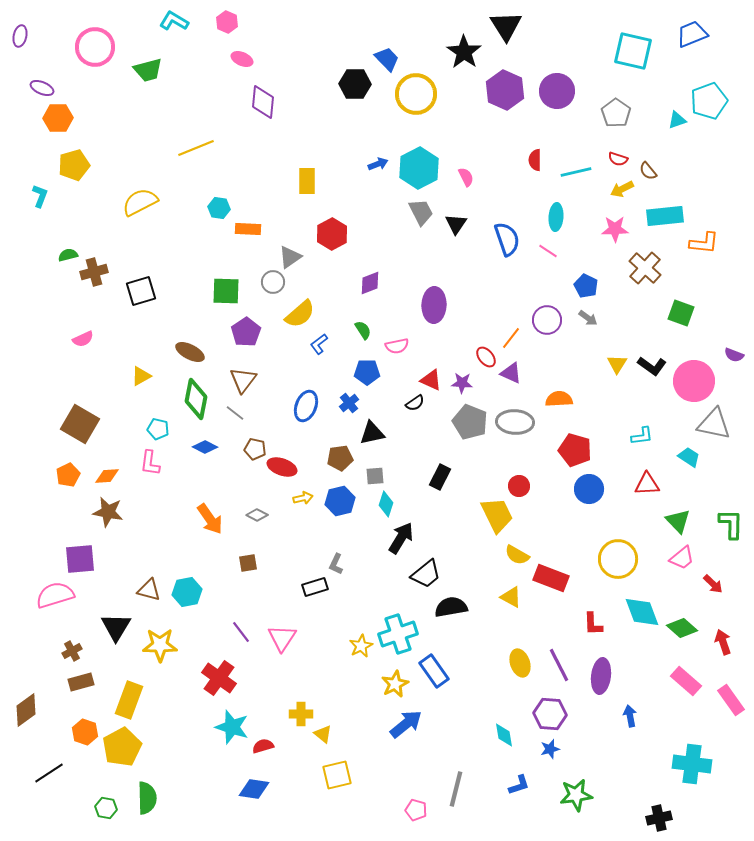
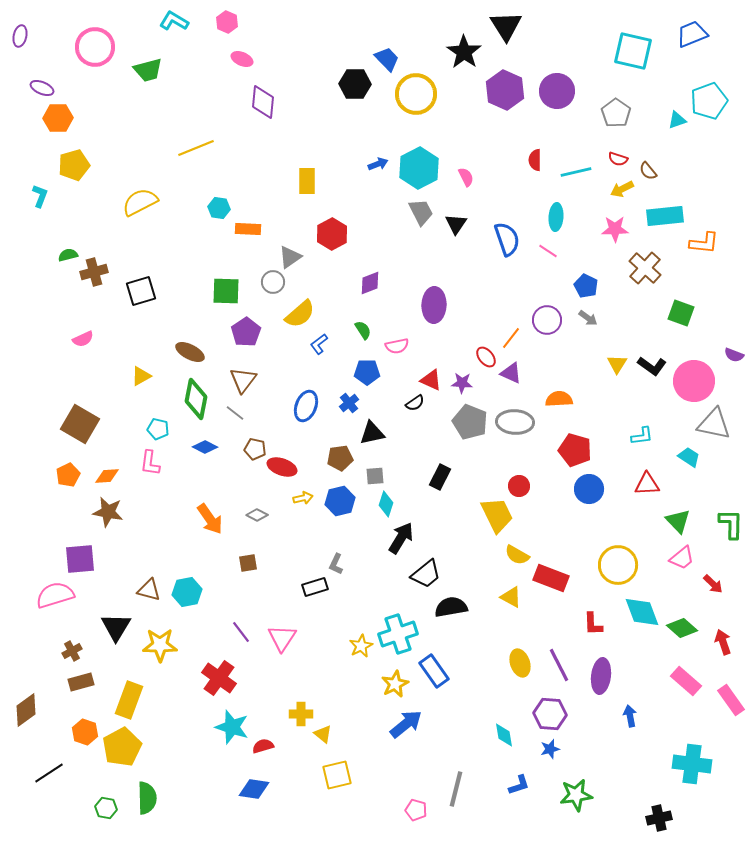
yellow circle at (618, 559): moved 6 px down
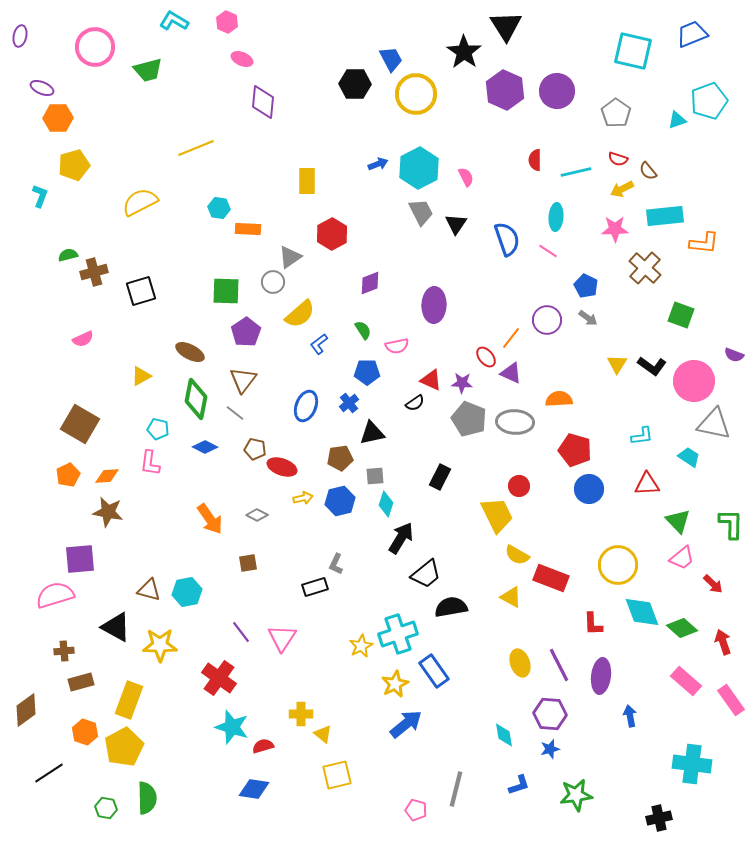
blue trapezoid at (387, 59): moved 4 px right; rotated 16 degrees clockwise
green square at (681, 313): moved 2 px down
gray pentagon at (470, 422): moved 1 px left, 3 px up
black triangle at (116, 627): rotated 32 degrees counterclockwise
brown cross at (72, 651): moved 8 px left; rotated 24 degrees clockwise
yellow pentagon at (122, 747): moved 2 px right
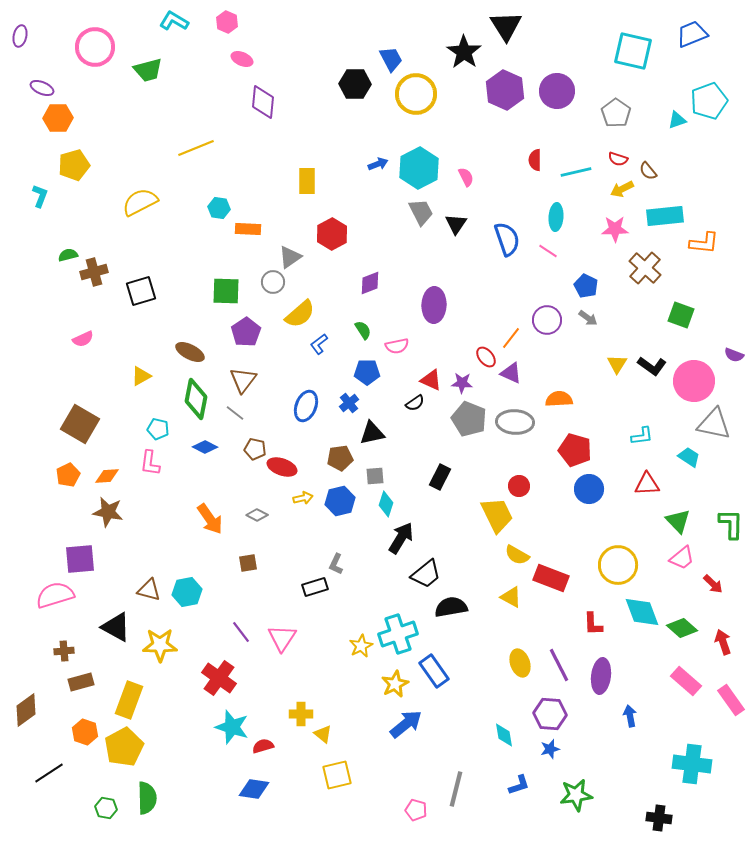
black cross at (659, 818): rotated 20 degrees clockwise
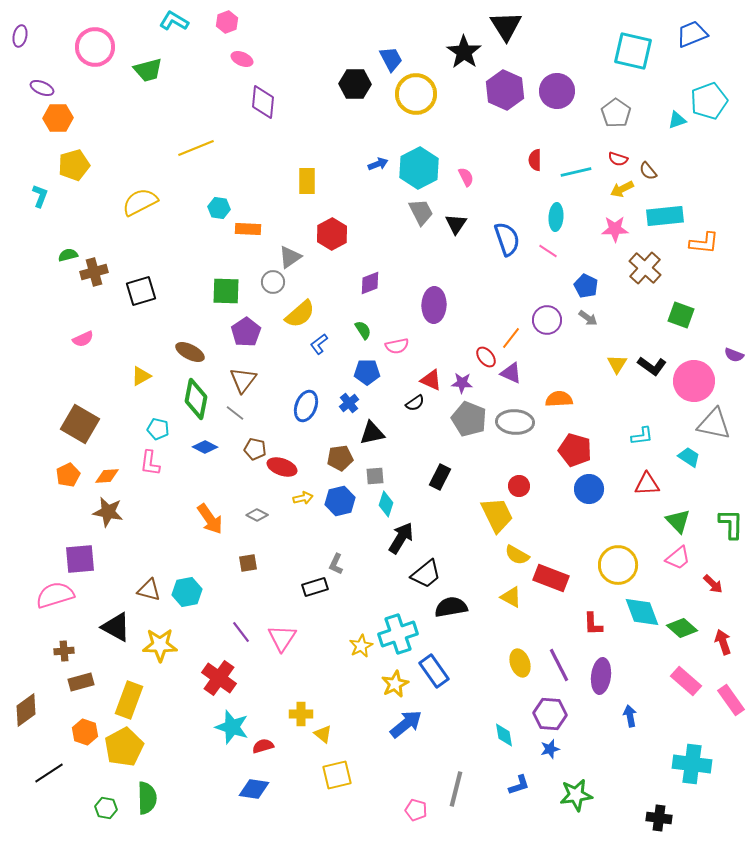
pink hexagon at (227, 22): rotated 15 degrees clockwise
pink trapezoid at (682, 558): moved 4 px left
